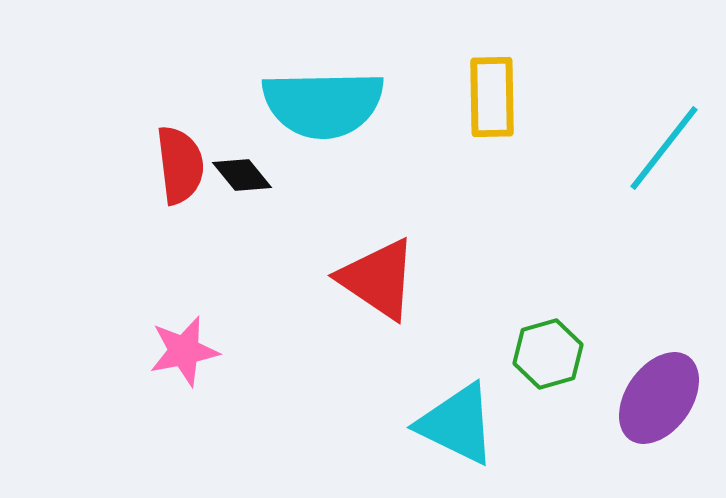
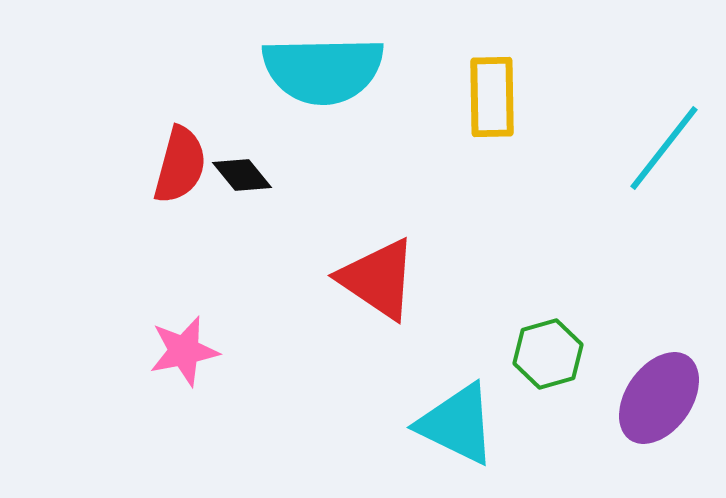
cyan semicircle: moved 34 px up
red semicircle: rotated 22 degrees clockwise
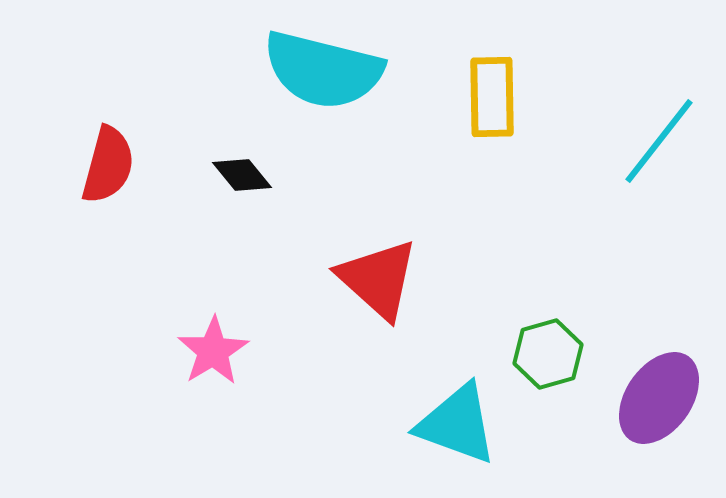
cyan semicircle: rotated 15 degrees clockwise
cyan line: moved 5 px left, 7 px up
red semicircle: moved 72 px left
red triangle: rotated 8 degrees clockwise
pink star: moved 29 px right; rotated 20 degrees counterclockwise
cyan triangle: rotated 6 degrees counterclockwise
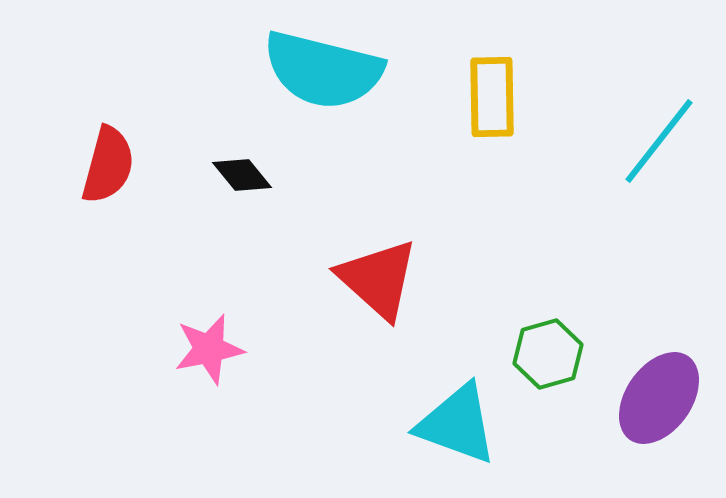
pink star: moved 4 px left, 2 px up; rotated 20 degrees clockwise
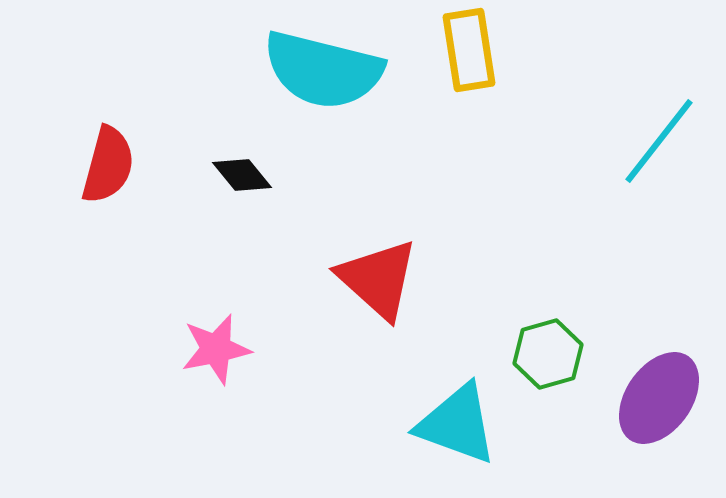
yellow rectangle: moved 23 px left, 47 px up; rotated 8 degrees counterclockwise
pink star: moved 7 px right
